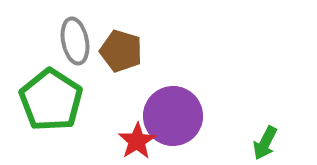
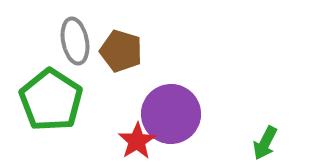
purple circle: moved 2 px left, 2 px up
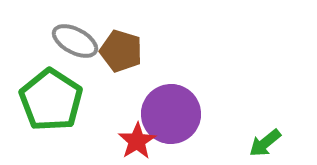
gray ellipse: rotated 51 degrees counterclockwise
green arrow: rotated 24 degrees clockwise
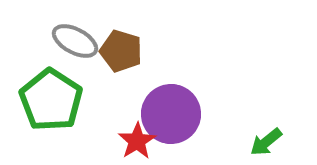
green arrow: moved 1 px right, 1 px up
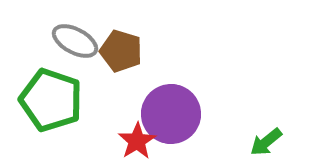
green pentagon: rotated 14 degrees counterclockwise
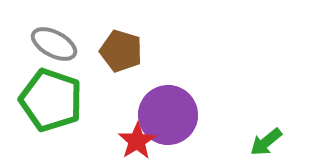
gray ellipse: moved 21 px left, 3 px down
purple circle: moved 3 px left, 1 px down
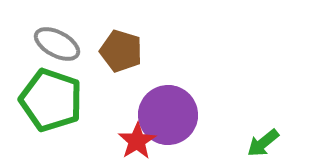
gray ellipse: moved 3 px right
green arrow: moved 3 px left, 1 px down
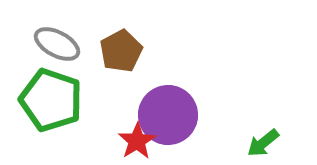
brown pentagon: rotated 27 degrees clockwise
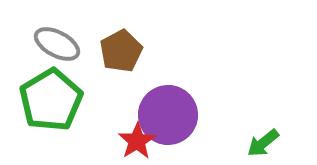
green pentagon: rotated 22 degrees clockwise
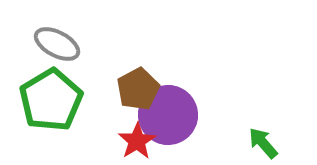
brown pentagon: moved 17 px right, 38 px down
green arrow: rotated 88 degrees clockwise
